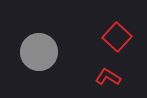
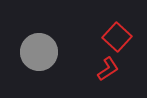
red L-shape: moved 8 px up; rotated 115 degrees clockwise
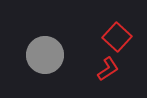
gray circle: moved 6 px right, 3 px down
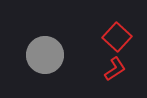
red L-shape: moved 7 px right
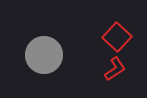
gray circle: moved 1 px left
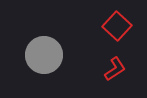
red square: moved 11 px up
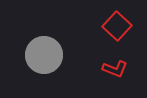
red L-shape: rotated 55 degrees clockwise
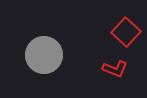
red square: moved 9 px right, 6 px down
